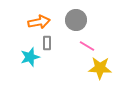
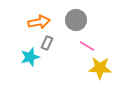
gray rectangle: rotated 24 degrees clockwise
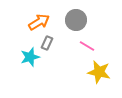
orange arrow: rotated 20 degrees counterclockwise
yellow star: moved 1 px left, 4 px down; rotated 10 degrees clockwise
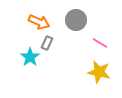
orange arrow: rotated 55 degrees clockwise
pink line: moved 13 px right, 3 px up
cyan star: rotated 18 degrees counterclockwise
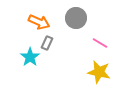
gray circle: moved 2 px up
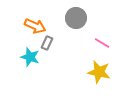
orange arrow: moved 4 px left, 4 px down
pink line: moved 2 px right
cyan star: rotated 18 degrees counterclockwise
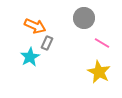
gray circle: moved 8 px right
cyan star: rotated 24 degrees clockwise
yellow star: rotated 15 degrees clockwise
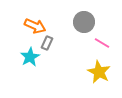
gray circle: moved 4 px down
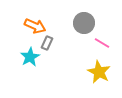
gray circle: moved 1 px down
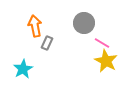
orange arrow: rotated 125 degrees counterclockwise
cyan star: moved 7 px left, 12 px down
yellow star: moved 7 px right, 11 px up
